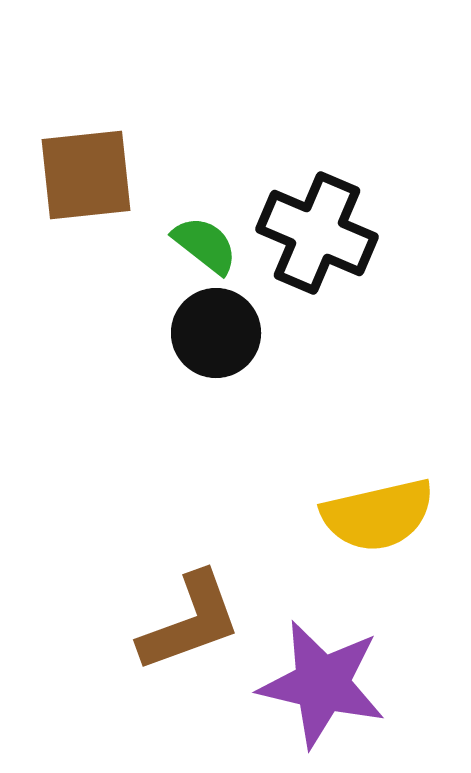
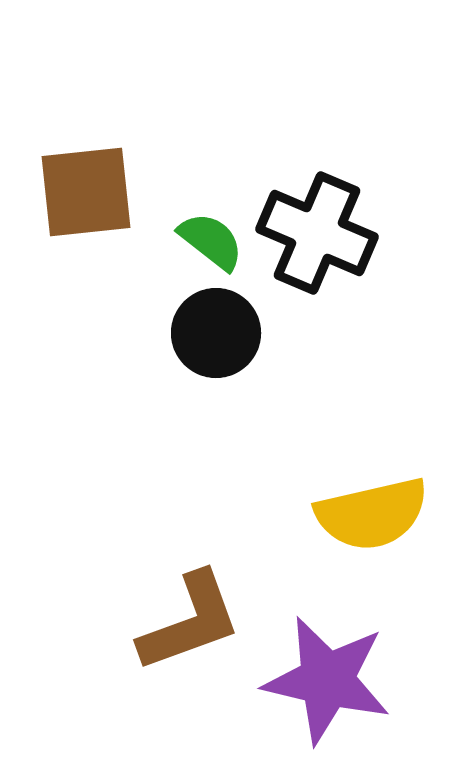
brown square: moved 17 px down
green semicircle: moved 6 px right, 4 px up
yellow semicircle: moved 6 px left, 1 px up
purple star: moved 5 px right, 4 px up
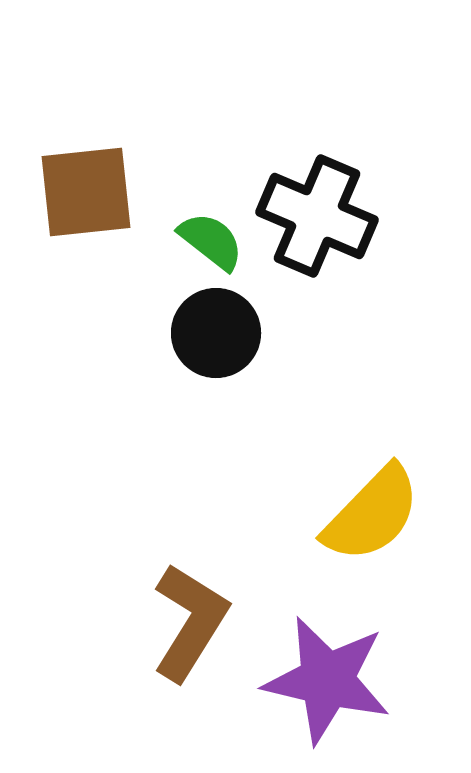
black cross: moved 17 px up
yellow semicircle: rotated 33 degrees counterclockwise
brown L-shape: rotated 38 degrees counterclockwise
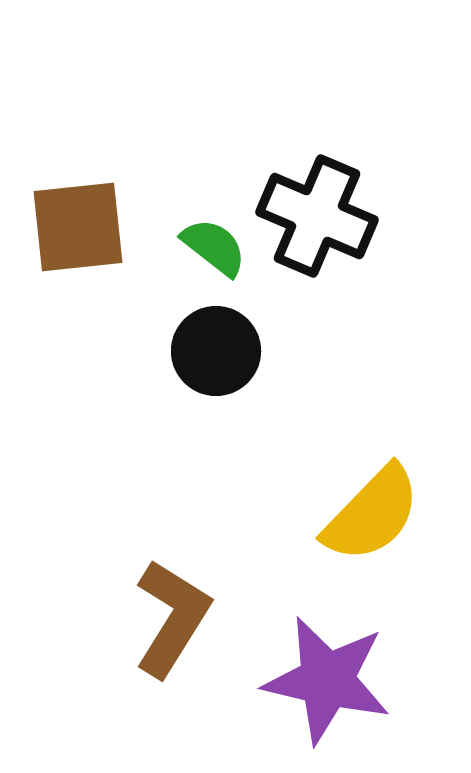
brown square: moved 8 px left, 35 px down
green semicircle: moved 3 px right, 6 px down
black circle: moved 18 px down
brown L-shape: moved 18 px left, 4 px up
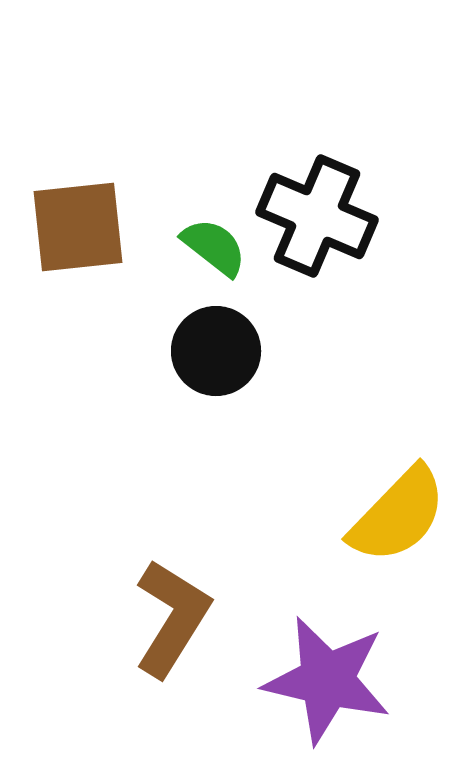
yellow semicircle: moved 26 px right, 1 px down
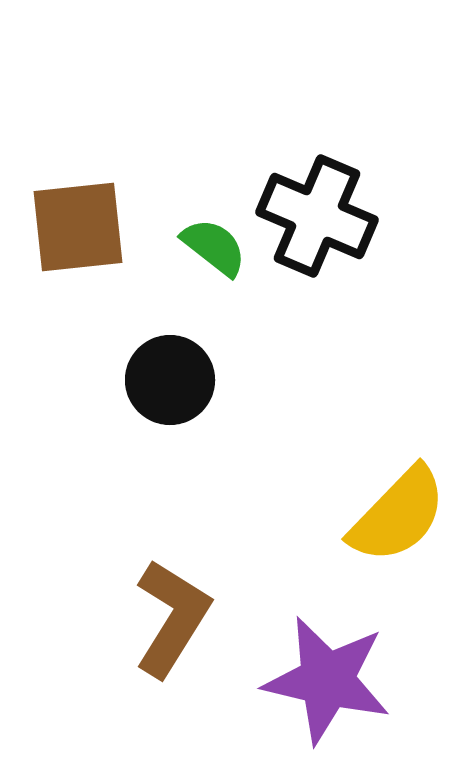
black circle: moved 46 px left, 29 px down
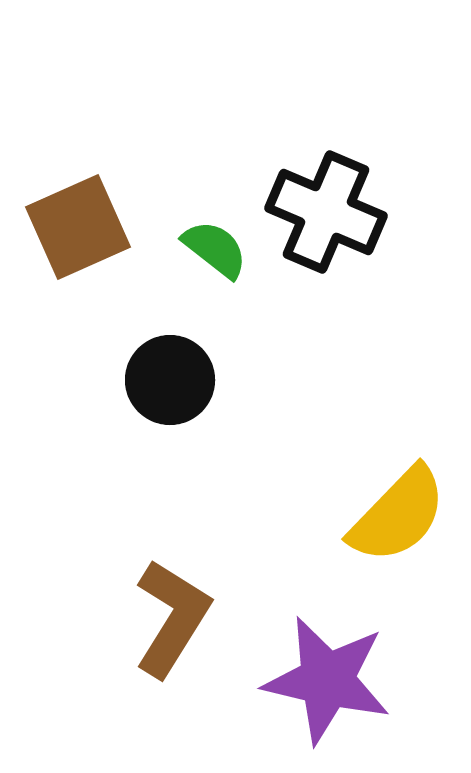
black cross: moved 9 px right, 4 px up
brown square: rotated 18 degrees counterclockwise
green semicircle: moved 1 px right, 2 px down
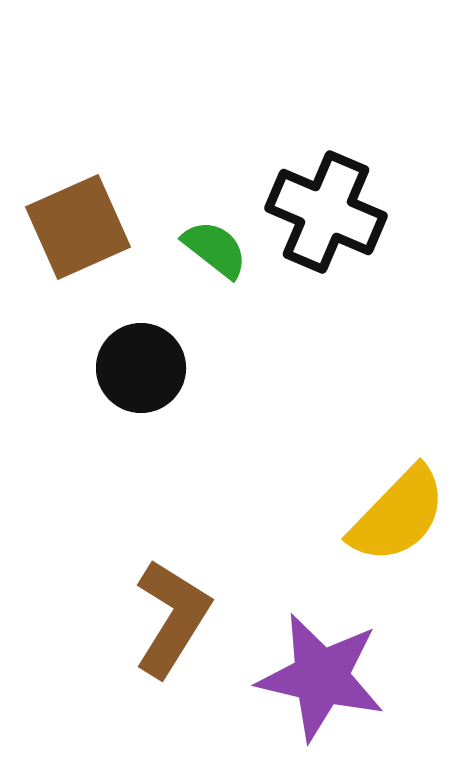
black circle: moved 29 px left, 12 px up
purple star: moved 6 px left, 3 px up
